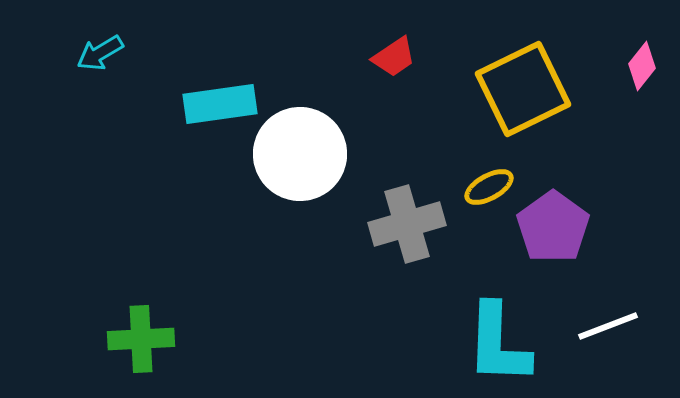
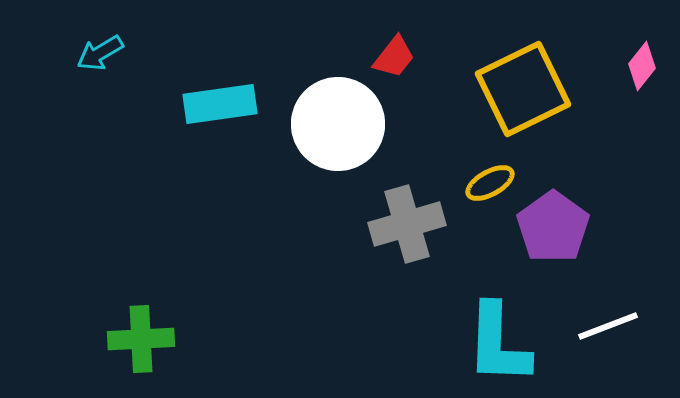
red trapezoid: rotated 18 degrees counterclockwise
white circle: moved 38 px right, 30 px up
yellow ellipse: moved 1 px right, 4 px up
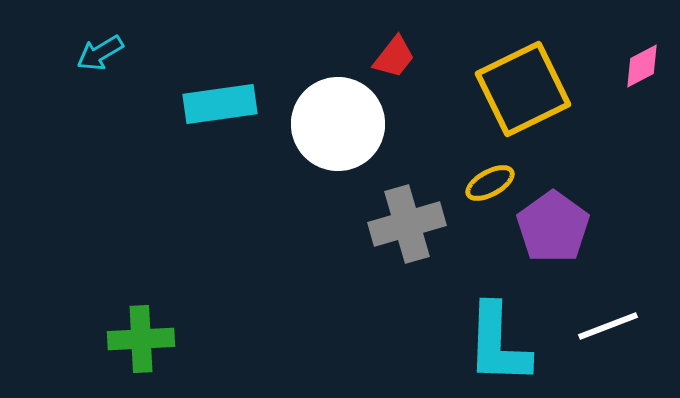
pink diamond: rotated 24 degrees clockwise
